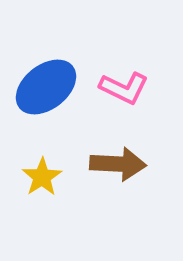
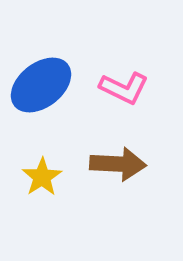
blue ellipse: moved 5 px left, 2 px up
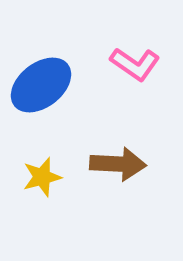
pink L-shape: moved 11 px right, 24 px up; rotated 9 degrees clockwise
yellow star: rotated 18 degrees clockwise
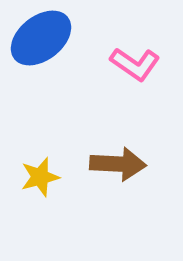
blue ellipse: moved 47 px up
yellow star: moved 2 px left
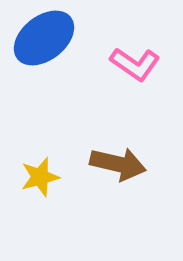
blue ellipse: moved 3 px right
brown arrow: rotated 10 degrees clockwise
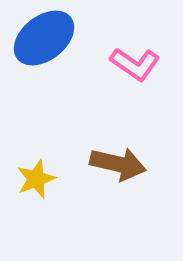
yellow star: moved 4 px left, 2 px down; rotated 6 degrees counterclockwise
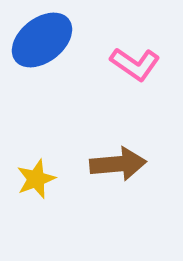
blue ellipse: moved 2 px left, 2 px down
brown arrow: rotated 18 degrees counterclockwise
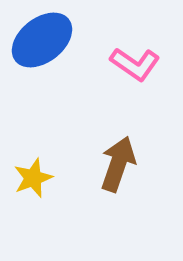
brown arrow: rotated 66 degrees counterclockwise
yellow star: moved 3 px left, 1 px up
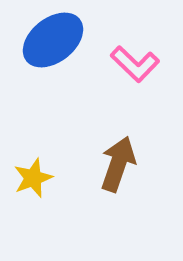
blue ellipse: moved 11 px right
pink L-shape: rotated 9 degrees clockwise
